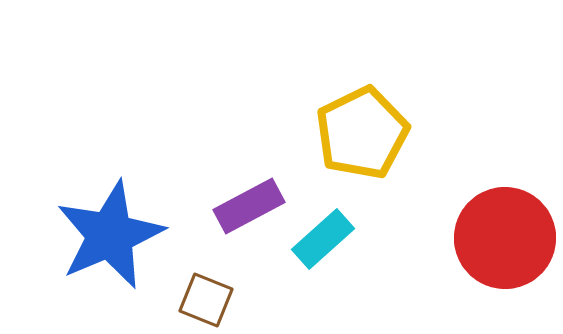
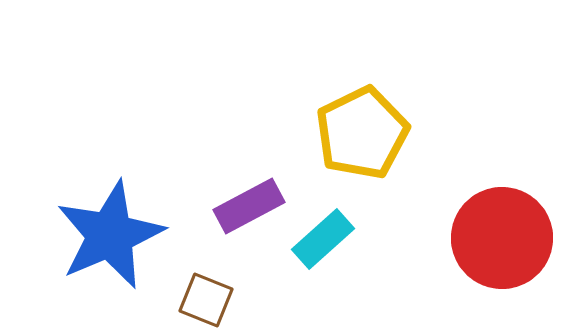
red circle: moved 3 px left
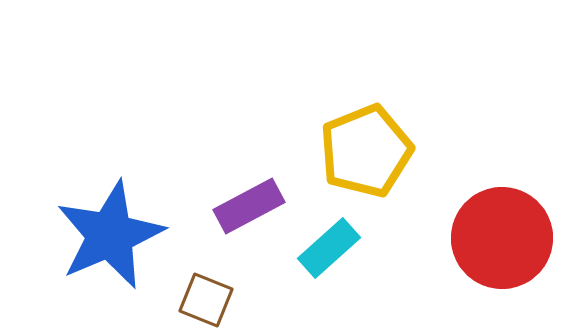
yellow pentagon: moved 4 px right, 18 px down; rotated 4 degrees clockwise
cyan rectangle: moved 6 px right, 9 px down
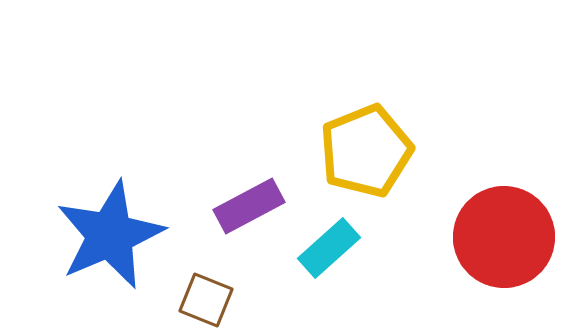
red circle: moved 2 px right, 1 px up
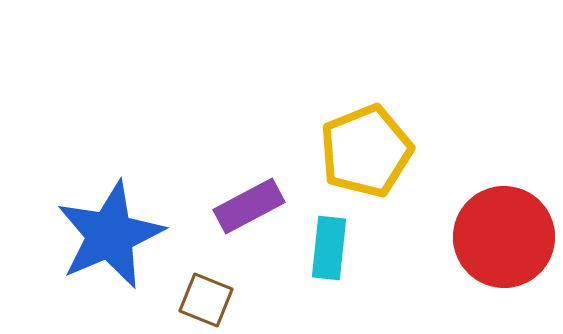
cyan rectangle: rotated 42 degrees counterclockwise
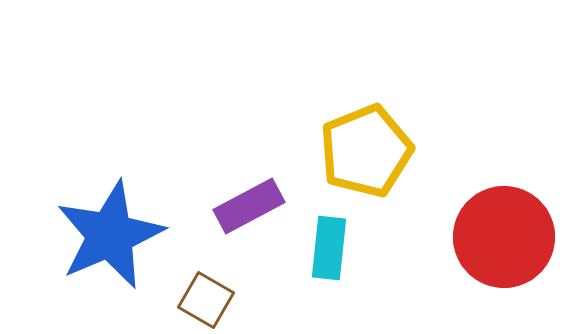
brown square: rotated 8 degrees clockwise
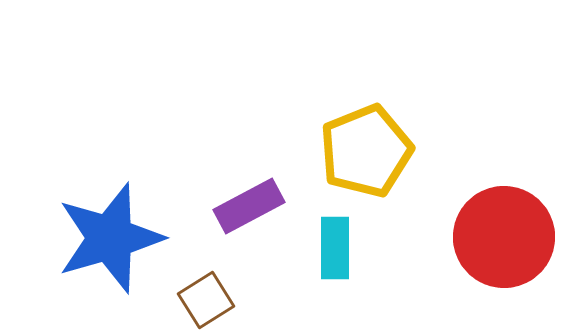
blue star: moved 3 px down; rotated 7 degrees clockwise
cyan rectangle: moved 6 px right; rotated 6 degrees counterclockwise
brown square: rotated 28 degrees clockwise
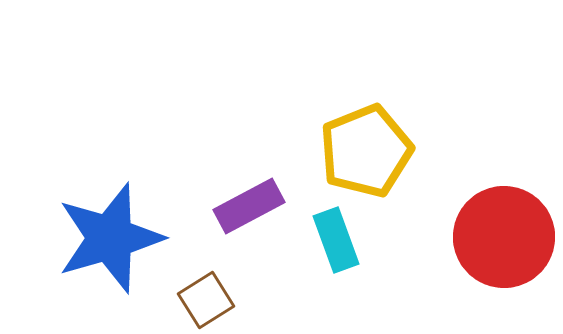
cyan rectangle: moved 1 px right, 8 px up; rotated 20 degrees counterclockwise
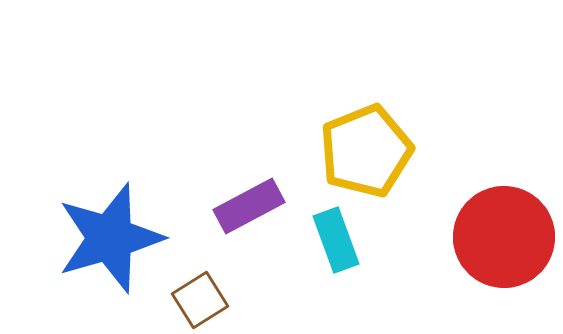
brown square: moved 6 px left
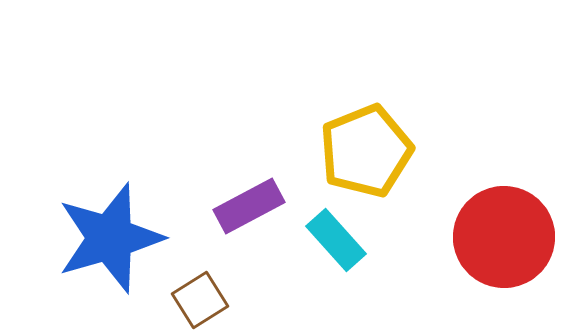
cyan rectangle: rotated 22 degrees counterclockwise
